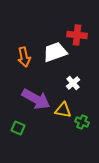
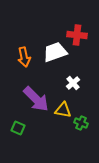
purple arrow: rotated 16 degrees clockwise
green cross: moved 1 px left, 1 px down
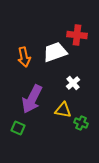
purple arrow: moved 4 px left; rotated 72 degrees clockwise
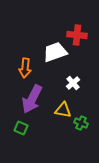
orange arrow: moved 1 px right, 11 px down; rotated 18 degrees clockwise
green square: moved 3 px right
